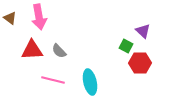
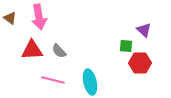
purple triangle: moved 1 px right, 1 px up
green square: rotated 24 degrees counterclockwise
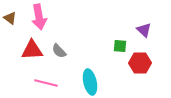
green square: moved 6 px left
pink line: moved 7 px left, 3 px down
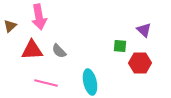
brown triangle: moved 8 px down; rotated 40 degrees clockwise
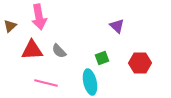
purple triangle: moved 27 px left, 4 px up
green square: moved 18 px left, 12 px down; rotated 24 degrees counterclockwise
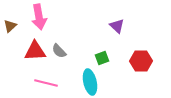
red triangle: moved 3 px right, 1 px down
red hexagon: moved 1 px right, 2 px up
